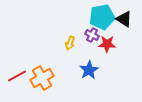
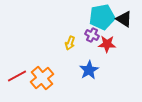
orange cross: rotated 10 degrees counterclockwise
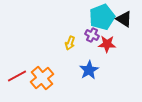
cyan pentagon: rotated 10 degrees counterclockwise
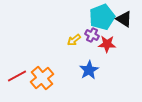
yellow arrow: moved 4 px right, 3 px up; rotated 32 degrees clockwise
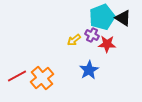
black triangle: moved 1 px left, 1 px up
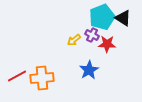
orange cross: rotated 35 degrees clockwise
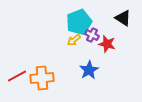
cyan pentagon: moved 23 px left, 5 px down
red star: rotated 12 degrees clockwise
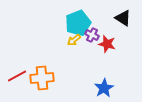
cyan pentagon: moved 1 px left, 1 px down
blue star: moved 15 px right, 18 px down
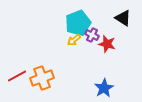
orange cross: rotated 15 degrees counterclockwise
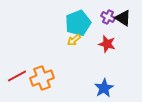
purple cross: moved 16 px right, 18 px up
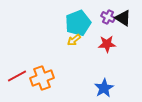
red star: rotated 18 degrees counterclockwise
